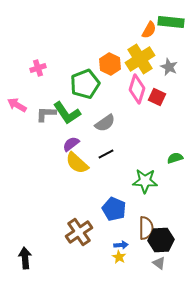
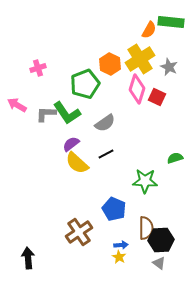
black arrow: moved 3 px right
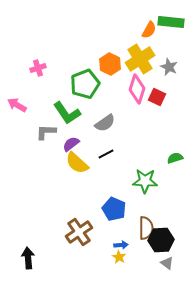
gray L-shape: moved 18 px down
gray triangle: moved 8 px right
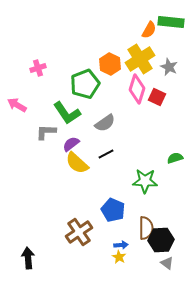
blue pentagon: moved 1 px left, 1 px down
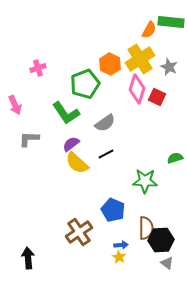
pink arrow: moved 2 px left; rotated 144 degrees counterclockwise
green L-shape: moved 1 px left
gray L-shape: moved 17 px left, 7 px down
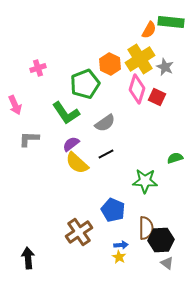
gray star: moved 4 px left
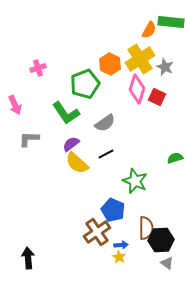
green star: moved 10 px left; rotated 20 degrees clockwise
brown cross: moved 18 px right
